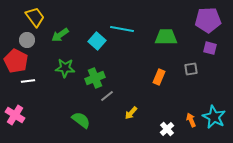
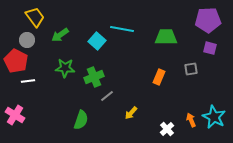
green cross: moved 1 px left, 1 px up
green semicircle: rotated 72 degrees clockwise
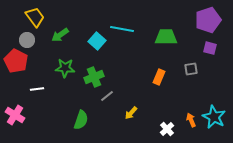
purple pentagon: rotated 15 degrees counterclockwise
white line: moved 9 px right, 8 px down
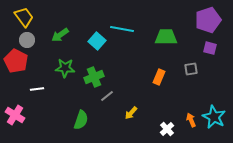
yellow trapezoid: moved 11 px left
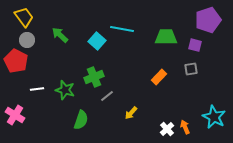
green arrow: rotated 78 degrees clockwise
purple square: moved 15 px left, 3 px up
green star: moved 22 px down; rotated 12 degrees clockwise
orange rectangle: rotated 21 degrees clockwise
orange arrow: moved 6 px left, 7 px down
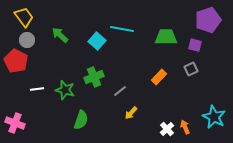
gray square: rotated 16 degrees counterclockwise
gray line: moved 13 px right, 5 px up
pink cross: moved 8 px down; rotated 12 degrees counterclockwise
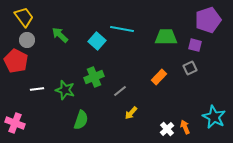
gray square: moved 1 px left, 1 px up
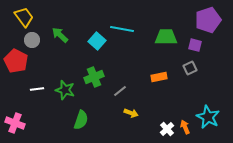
gray circle: moved 5 px right
orange rectangle: rotated 35 degrees clockwise
yellow arrow: rotated 112 degrees counterclockwise
cyan star: moved 6 px left
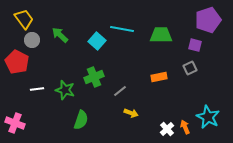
yellow trapezoid: moved 2 px down
green trapezoid: moved 5 px left, 2 px up
red pentagon: moved 1 px right, 1 px down
